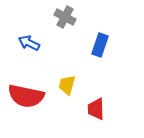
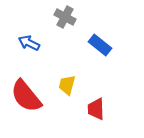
blue rectangle: rotated 70 degrees counterclockwise
red semicircle: rotated 39 degrees clockwise
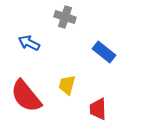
gray cross: rotated 10 degrees counterclockwise
blue rectangle: moved 4 px right, 7 px down
red trapezoid: moved 2 px right
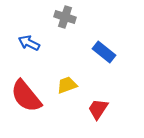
yellow trapezoid: rotated 55 degrees clockwise
red trapezoid: rotated 35 degrees clockwise
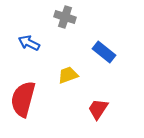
yellow trapezoid: moved 1 px right, 10 px up
red semicircle: moved 3 px left, 3 px down; rotated 54 degrees clockwise
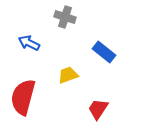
red semicircle: moved 2 px up
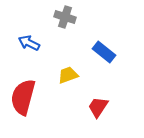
red trapezoid: moved 2 px up
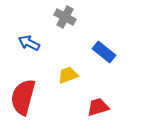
gray cross: rotated 10 degrees clockwise
red trapezoid: rotated 40 degrees clockwise
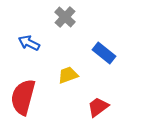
gray cross: rotated 15 degrees clockwise
blue rectangle: moved 1 px down
red trapezoid: rotated 20 degrees counterclockwise
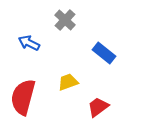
gray cross: moved 3 px down
yellow trapezoid: moved 7 px down
